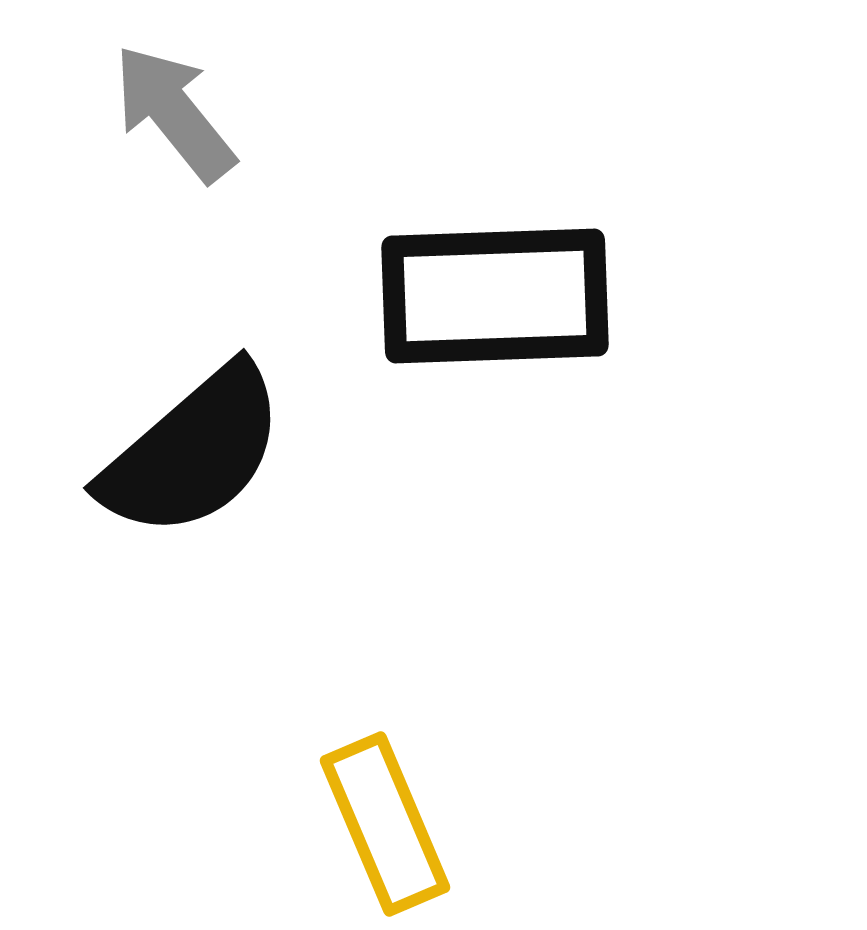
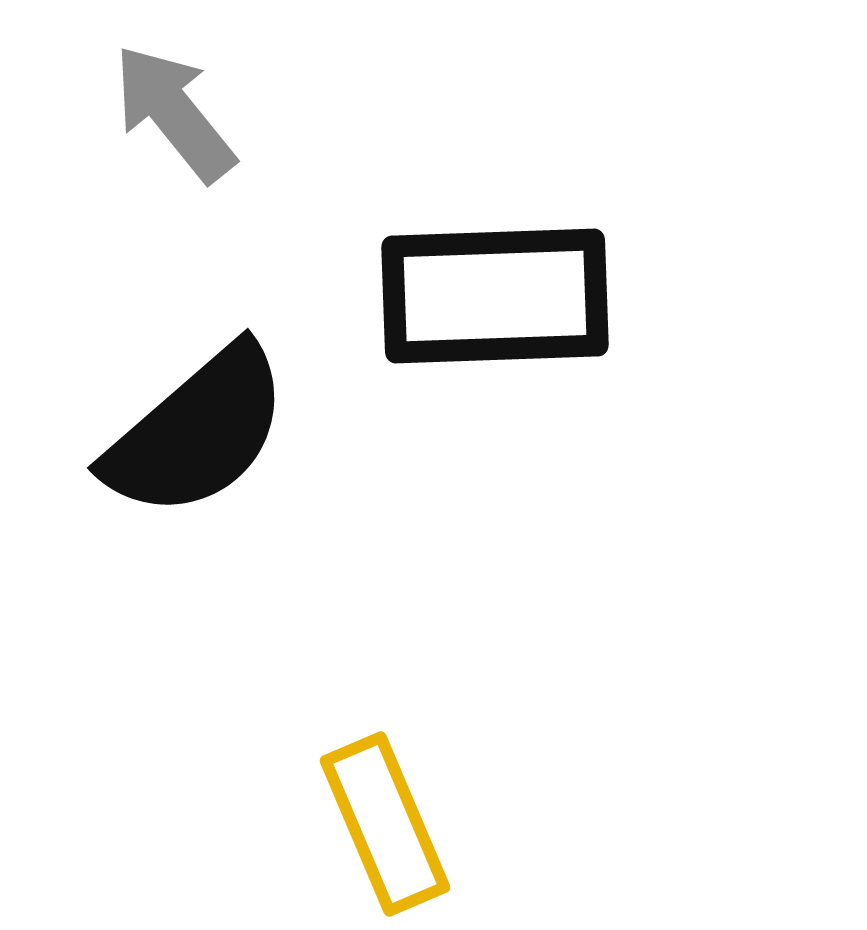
black semicircle: moved 4 px right, 20 px up
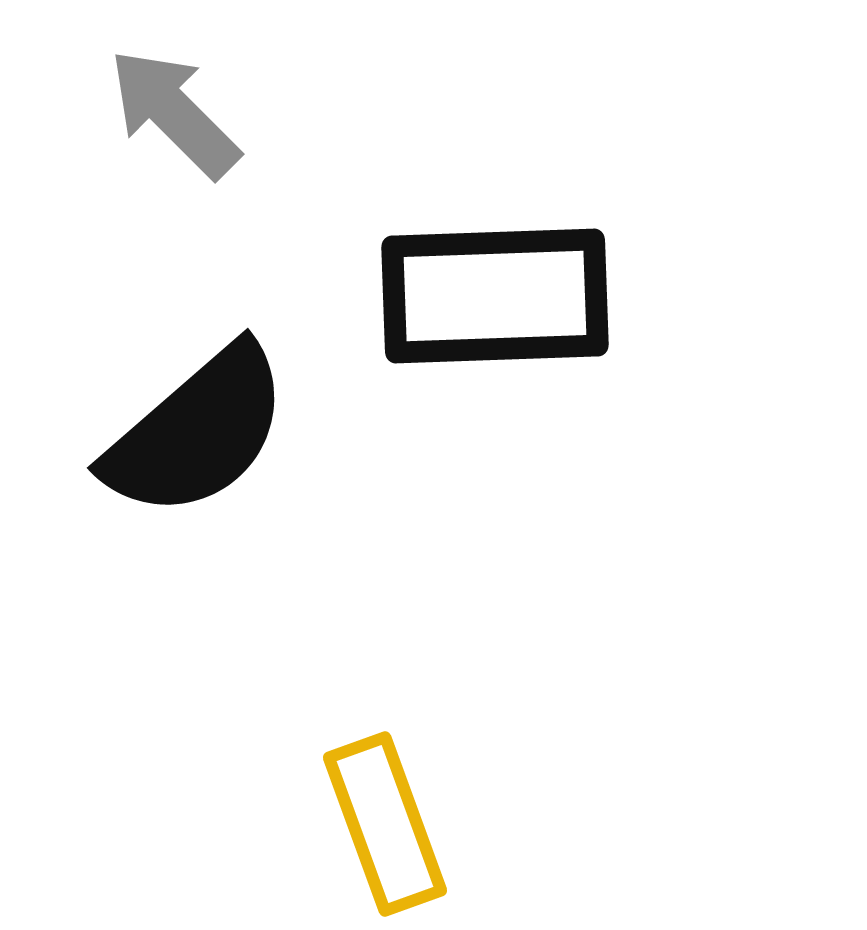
gray arrow: rotated 6 degrees counterclockwise
yellow rectangle: rotated 3 degrees clockwise
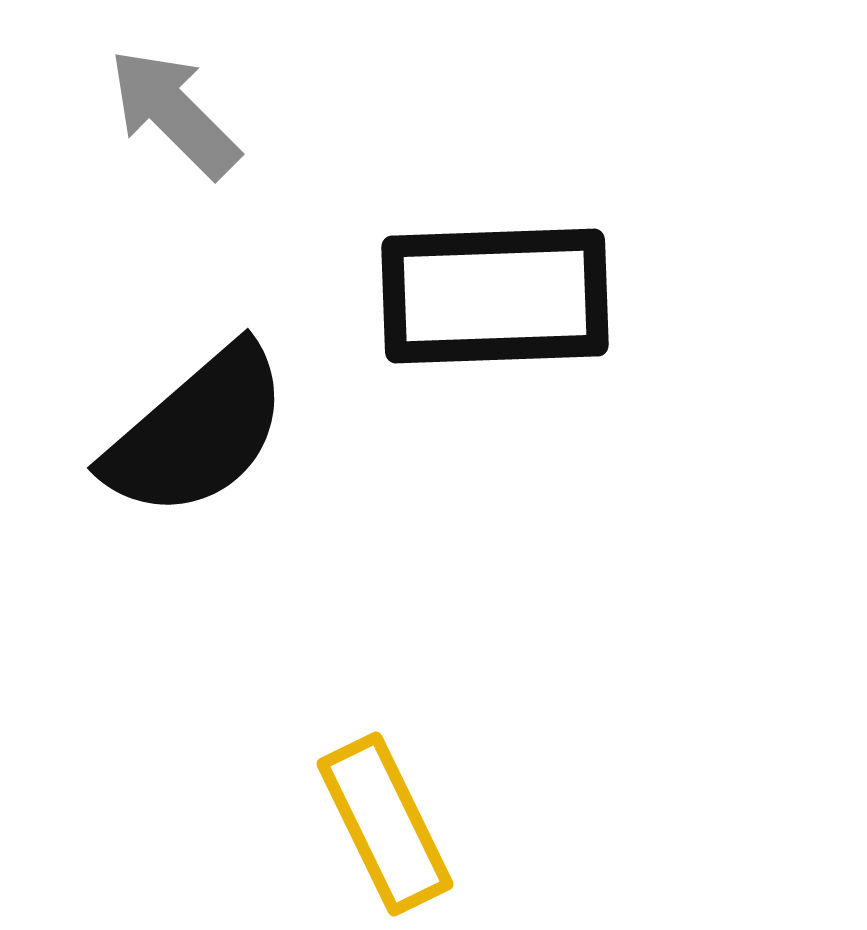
yellow rectangle: rotated 6 degrees counterclockwise
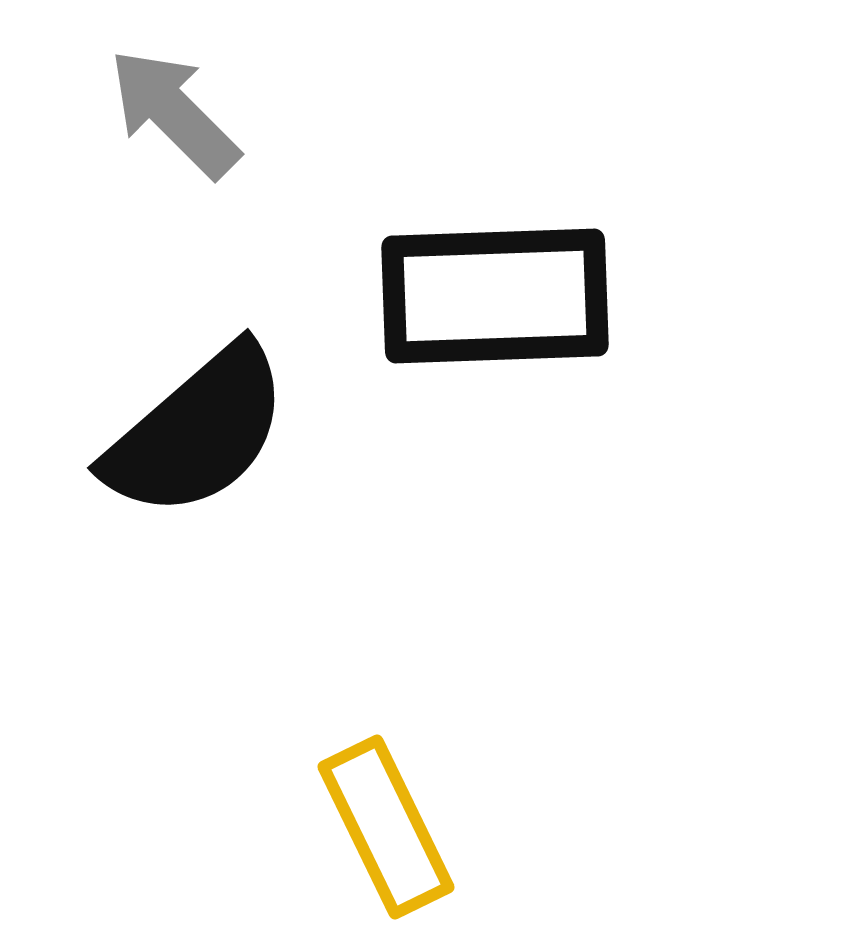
yellow rectangle: moved 1 px right, 3 px down
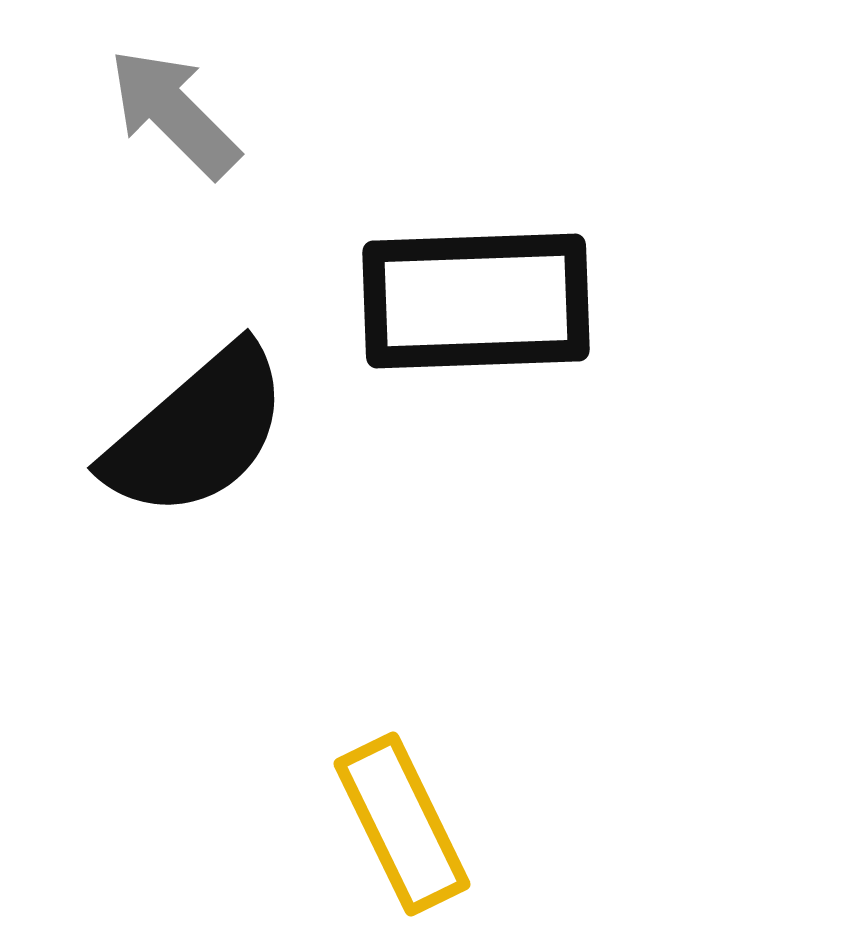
black rectangle: moved 19 px left, 5 px down
yellow rectangle: moved 16 px right, 3 px up
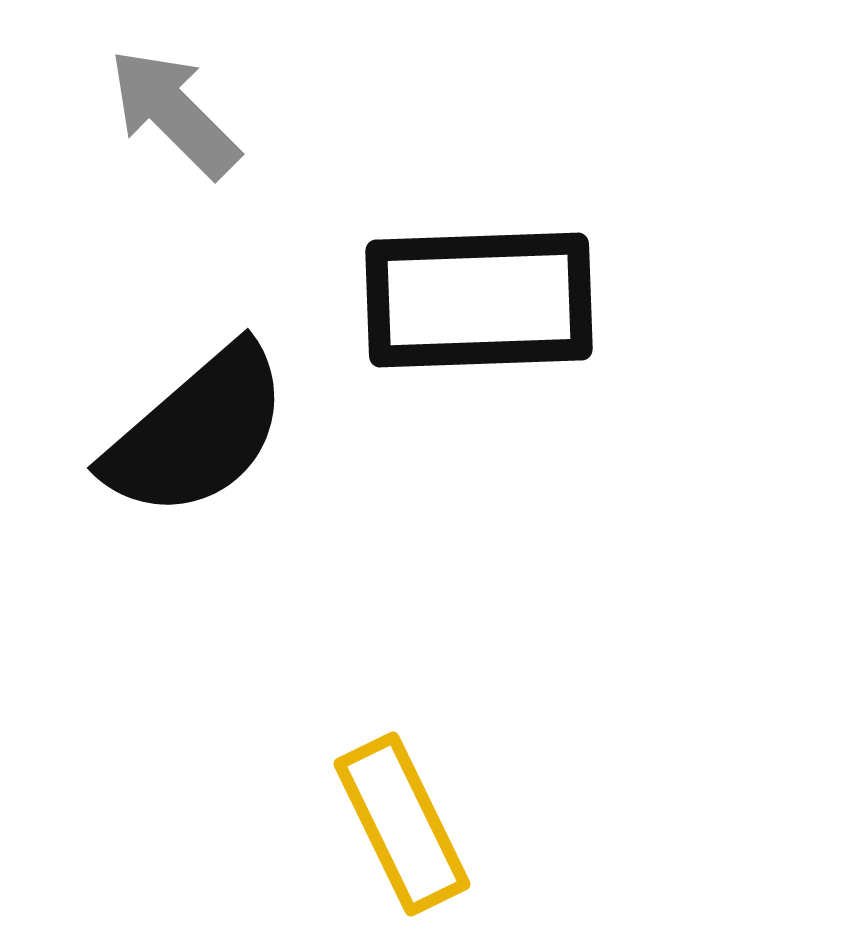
black rectangle: moved 3 px right, 1 px up
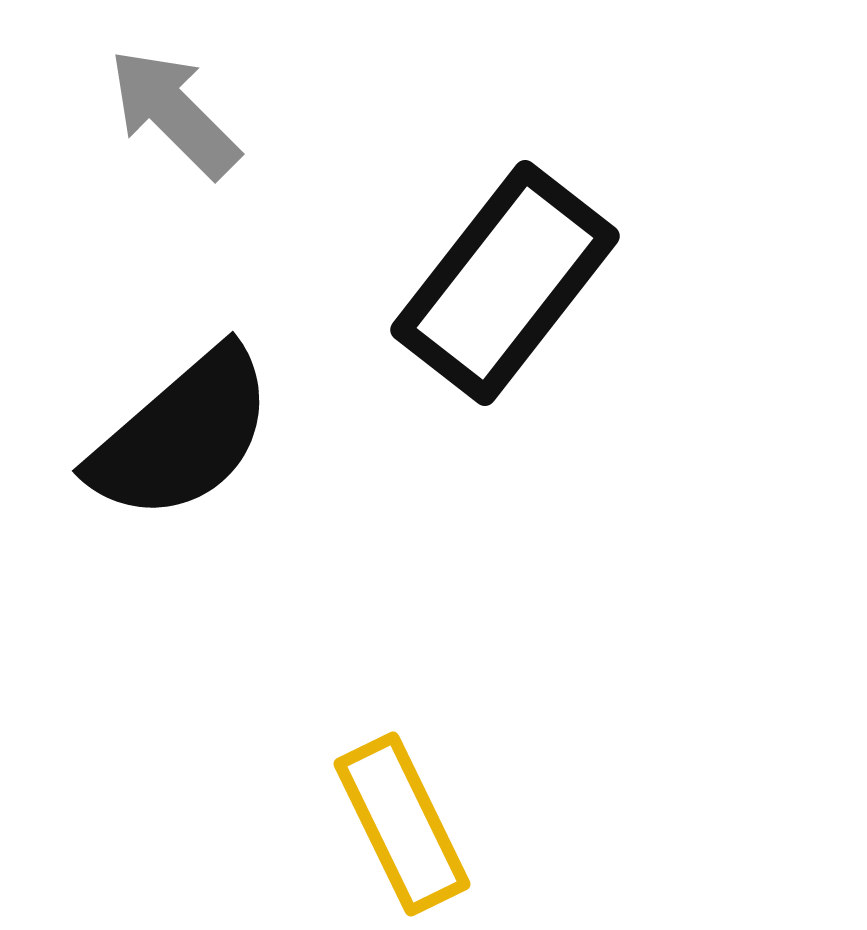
black rectangle: moved 26 px right, 17 px up; rotated 50 degrees counterclockwise
black semicircle: moved 15 px left, 3 px down
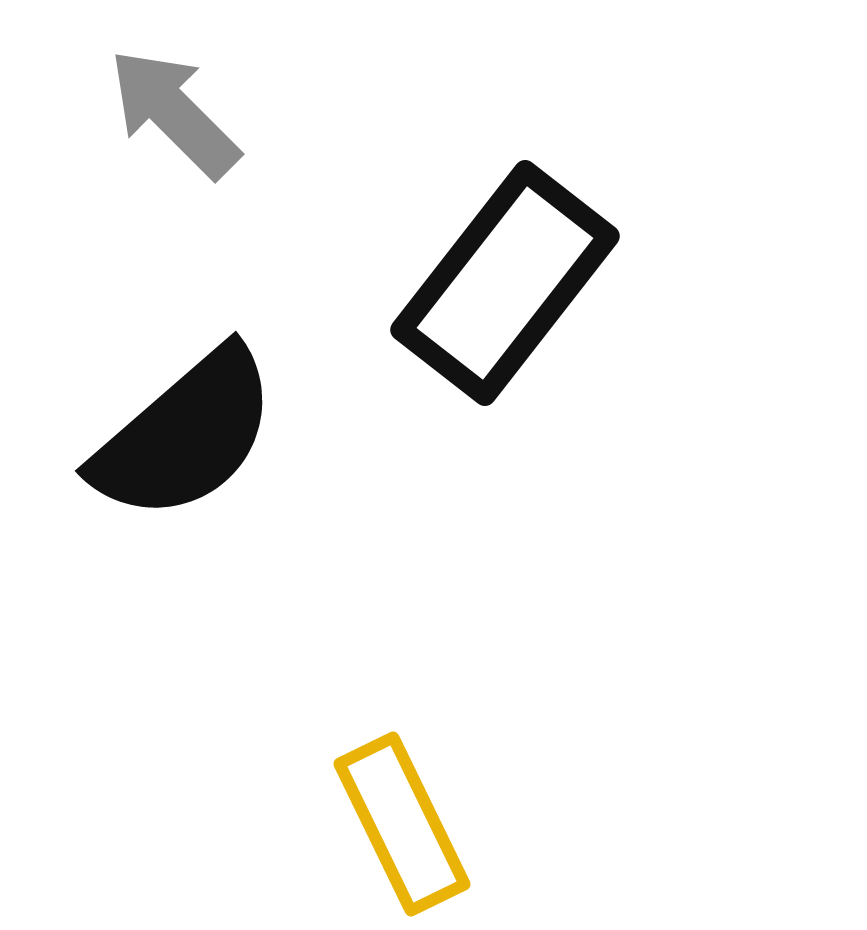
black semicircle: moved 3 px right
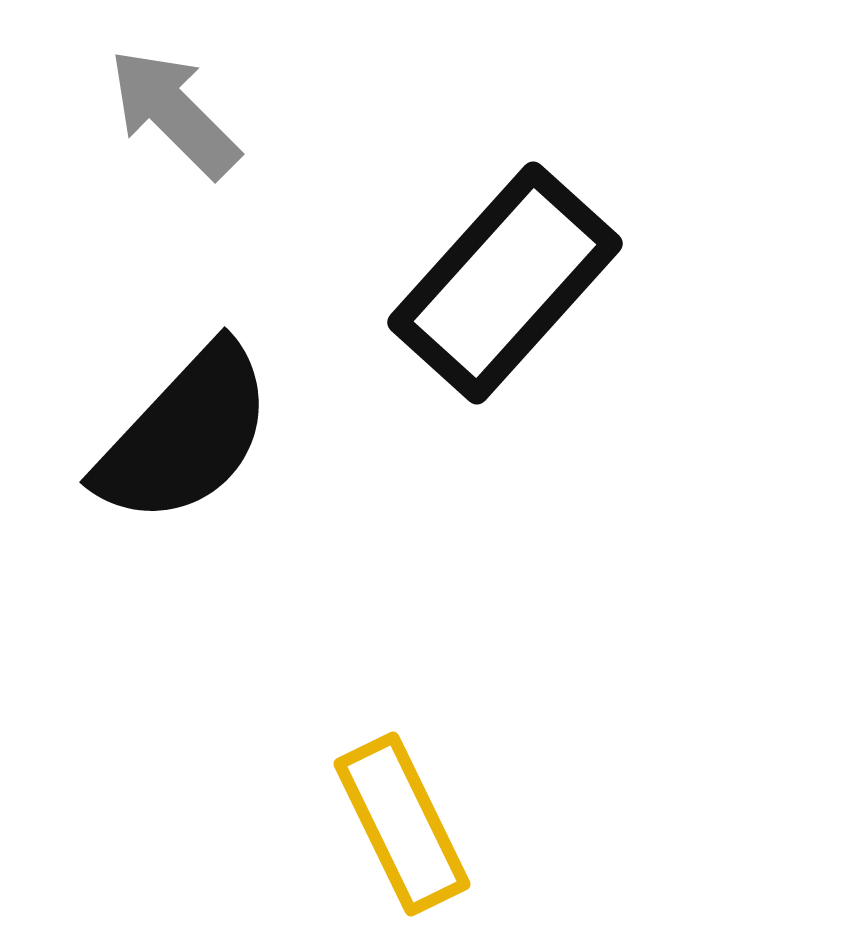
black rectangle: rotated 4 degrees clockwise
black semicircle: rotated 6 degrees counterclockwise
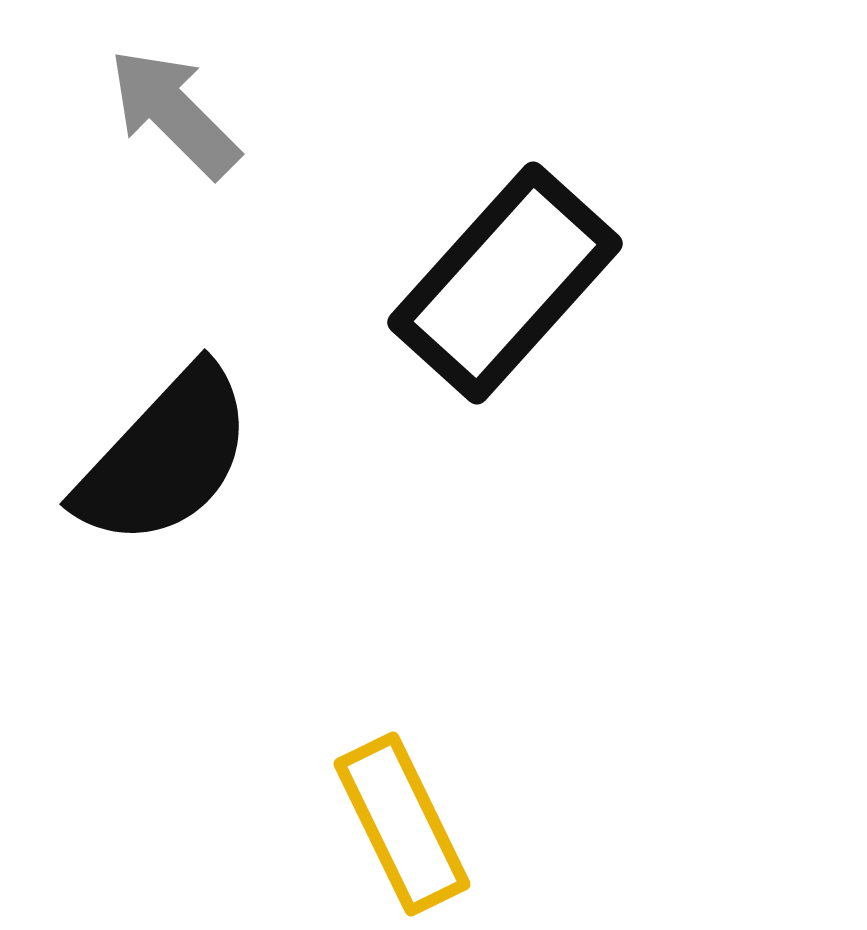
black semicircle: moved 20 px left, 22 px down
